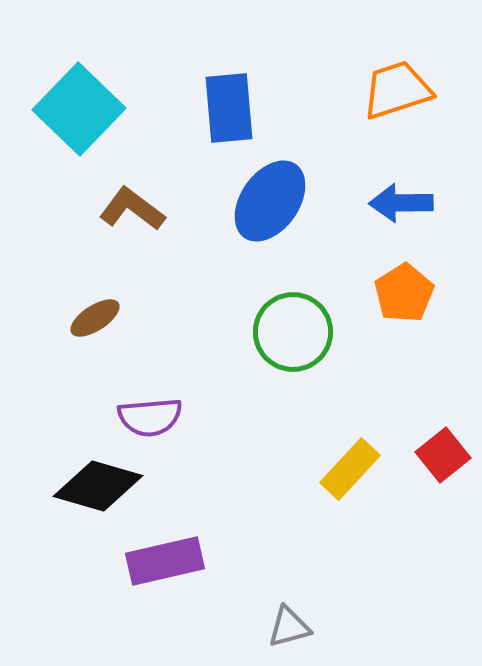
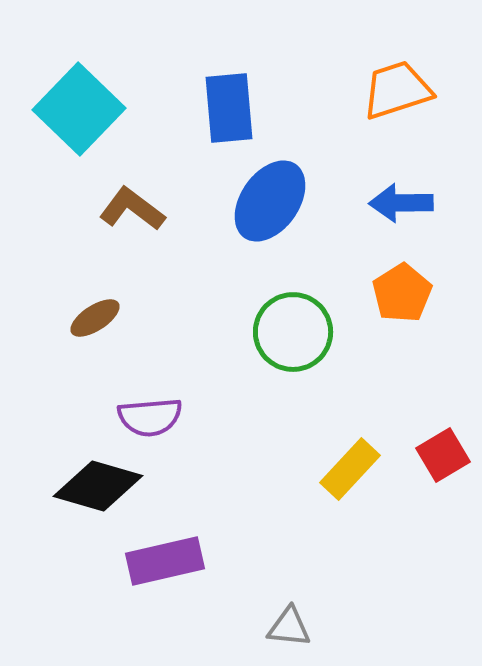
orange pentagon: moved 2 px left
red square: rotated 8 degrees clockwise
gray triangle: rotated 21 degrees clockwise
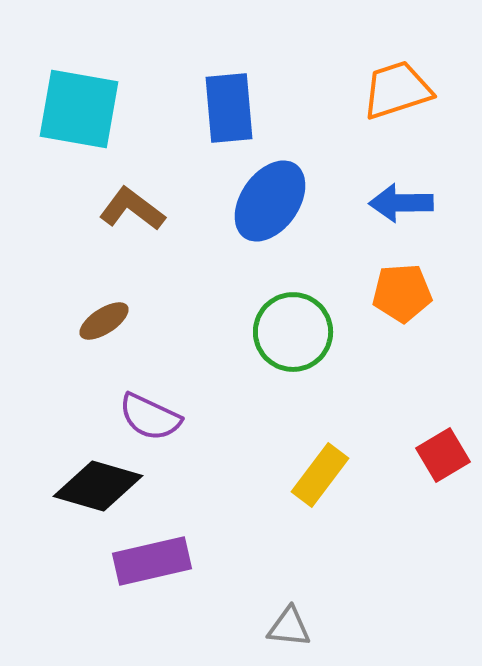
cyan square: rotated 34 degrees counterclockwise
orange pentagon: rotated 28 degrees clockwise
brown ellipse: moved 9 px right, 3 px down
purple semicircle: rotated 30 degrees clockwise
yellow rectangle: moved 30 px left, 6 px down; rotated 6 degrees counterclockwise
purple rectangle: moved 13 px left
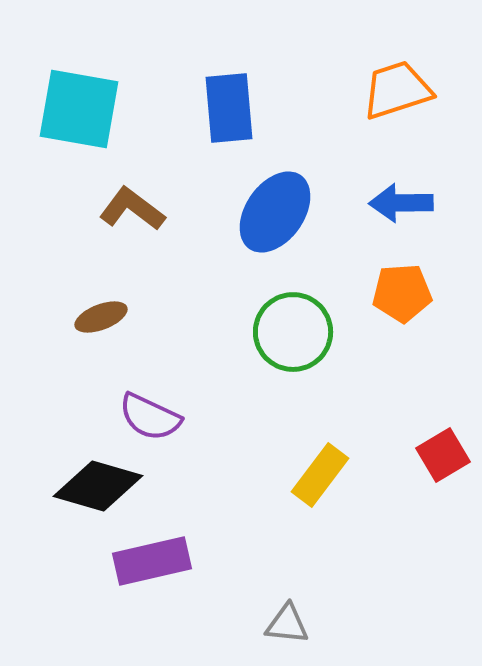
blue ellipse: moved 5 px right, 11 px down
brown ellipse: moved 3 px left, 4 px up; rotated 12 degrees clockwise
gray triangle: moved 2 px left, 3 px up
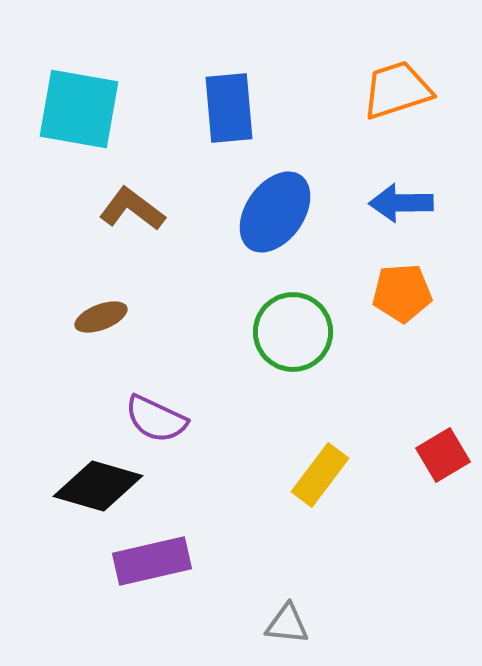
purple semicircle: moved 6 px right, 2 px down
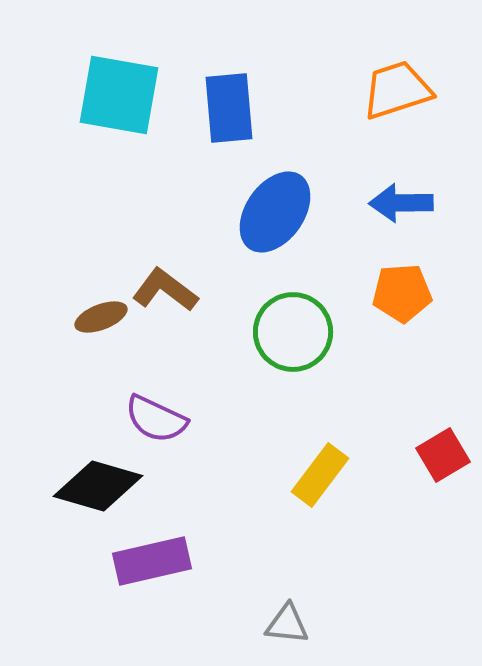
cyan square: moved 40 px right, 14 px up
brown L-shape: moved 33 px right, 81 px down
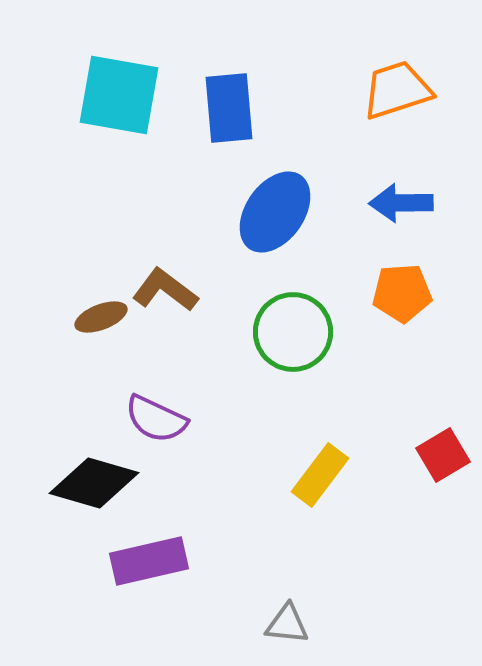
black diamond: moved 4 px left, 3 px up
purple rectangle: moved 3 px left
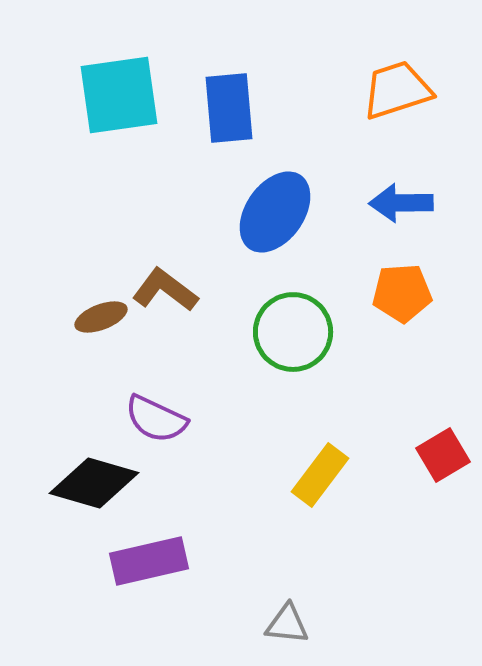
cyan square: rotated 18 degrees counterclockwise
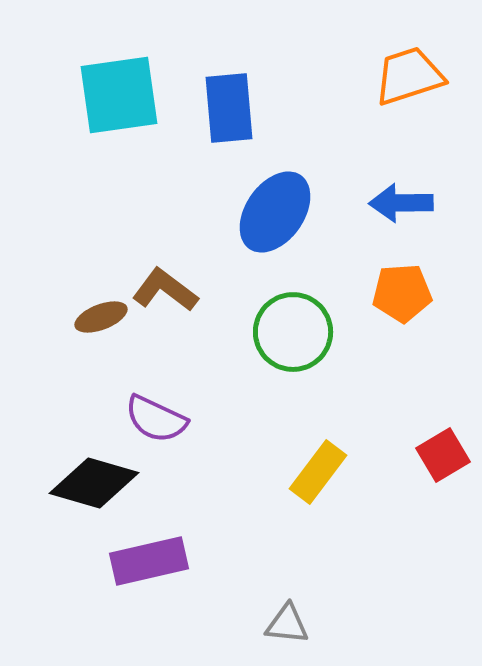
orange trapezoid: moved 12 px right, 14 px up
yellow rectangle: moved 2 px left, 3 px up
